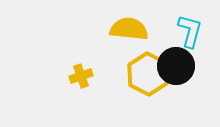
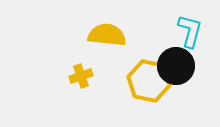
yellow semicircle: moved 22 px left, 6 px down
yellow hexagon: moved 1 px right, 7 px down; rotated 15 degrees counterclockwise
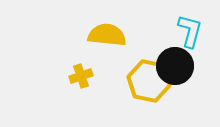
black circle: moved 1 px left
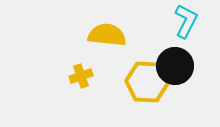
cyan L-shape: moved 4 px left, 10 px up; rotated 12 degrees clockwise
yellow hexagon: moved 2 px left, 1 px down; rotated 9 degrees counterclockwise
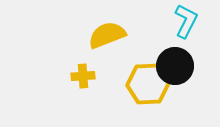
yellow semicircle: rotated 27 degrees counterclockwise
yellow cross: moved 2 px right; rotated 15 degrees clockwise
yellow hexagon: moved 1 px right, 2 px down; rotated 6 degrees counterclockwise
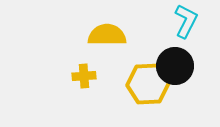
yellow semicircle: rotated 21 degrees clockwise
yellow cross: moved 1 px right
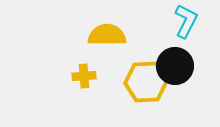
yellow hexagon: moved 2 px left, 2 px up
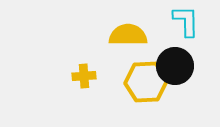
cyan L-shape: rotated 28 degrees counterclockwise
yellow semicircle: moved 21 px right
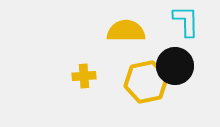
yellow semicircle: moved 2 px left, 4 px up
yellow hexagon: rotated 9 degrees counterclockwise
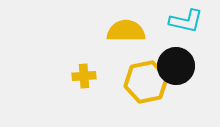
cyan L-shape: rotated 104 degrees clockwise
black circle: moved 1 px right
